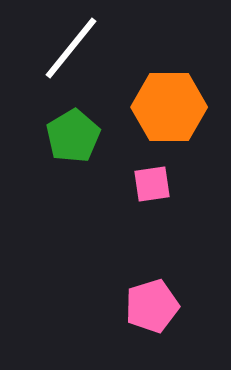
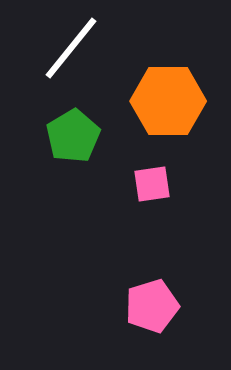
orange hexagon: moved 1 px left, 6 px up
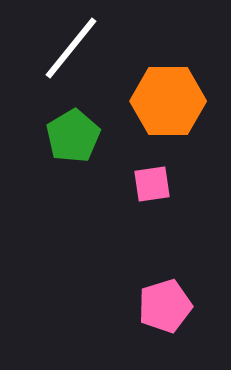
pink pentagon: moved 13 px right
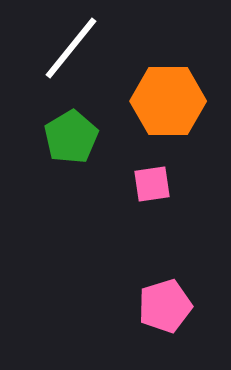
green pentagon: moved 2 px left, 1 px down
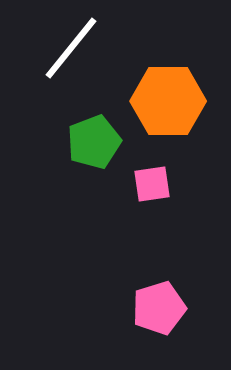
green pentagon: moved 23 px right, 5 px down; rotated 10 degrees clockwise
pink pentagon: moved 6 px left, 2 px down
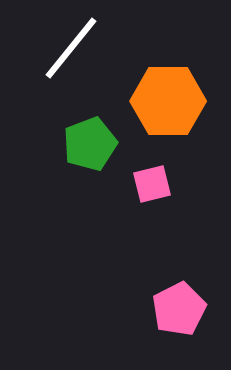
green pentagon: moved 4 px left, 2 px down
pink square: rotated 6 degrees counterclockwise
pink pentagon: moved 20 px right, 1 px down; rotated 10 degrees counterclockwise
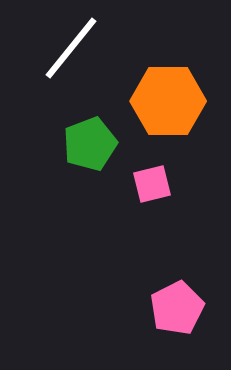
pink pentagon: moved 2 px left, 1 px up
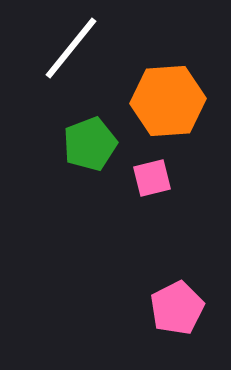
orange hexagon: rotated 4 degrees counterclockwise
pink square: moved 6 px up
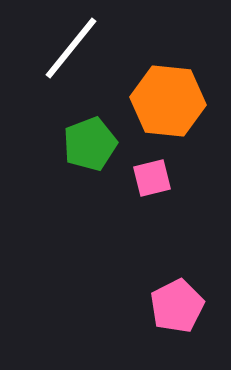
orange hexagon: rotated 10 degrees clockwise
pink pentagon: moved 2 px up
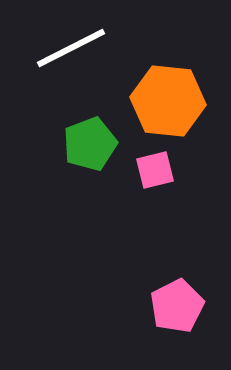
white line: rotated 24 degrees clockwise
pink square: moved 3 px right, 8 px up
